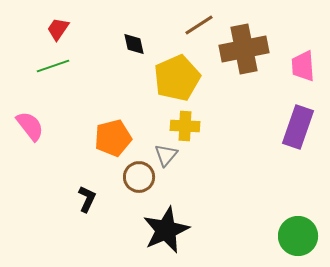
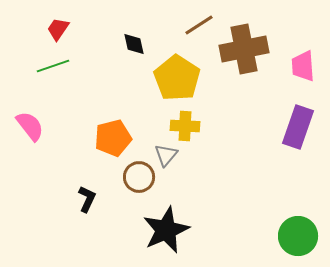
yellow pentagon: rotated 15 degrees counterclockwise
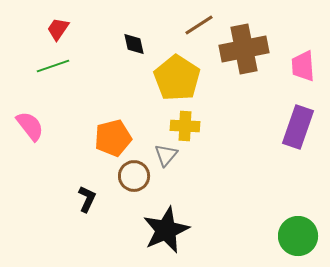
brown circle: moved 5 px left, 1 px up
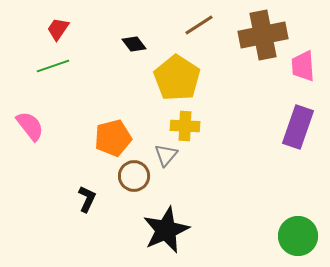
black diamond: rotated 25 degrees counterclockwise
brown cross: moved 19 px right, 14 px up
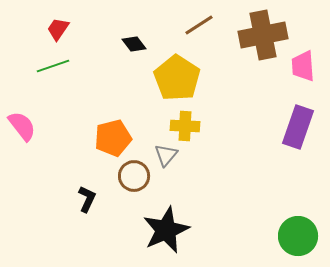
pink semicircle: moved 8 px left
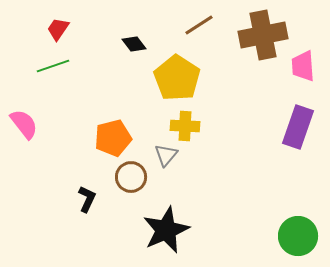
pink semicircle: moved 2 px right, 2 px up
brown circle: moved 3 px left, 1 px down
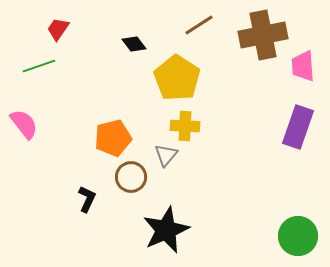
green line: moved 14 px left
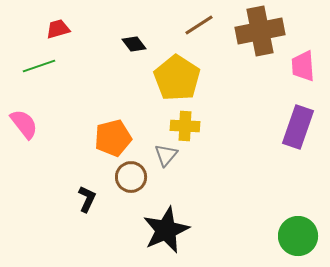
red trapezoid: rotated 40 degrees clockwise
brown cross: moved 3 px left, 4 px up
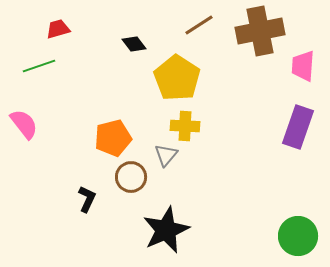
pink trapezoid: rotated 8 degrees clockwise
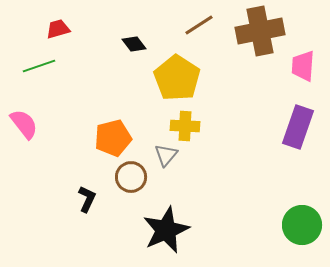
green circle: moved 4 px right, 11 px up
